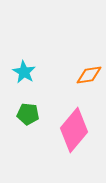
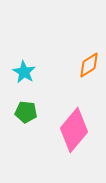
orange diamond: moved 10 px up; rotated 24 degrees counterclockwise
green pentagon: moved 2 px left, 2 px up
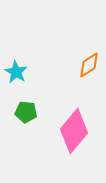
cyan star: moved 8 px left
pink diamond: moved 1 px down
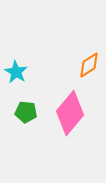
pink diamond: moved 4 px left, 18 px up
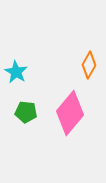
orange diamond: rotated 28 degrees counterclockwise
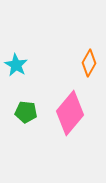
orange diamond: moved 2 px up
cyan star: moved 7 px up
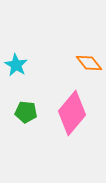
orange diamond: rotated 68 degrees counterclockwise
pink diamond: moved 2 px right
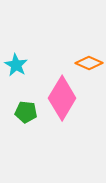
orange diamond: rotated 28 degrees counterclockwise
pink diamond: moved 10 px left, 15 px up; rotated 9 degrees counterclockwise
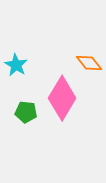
orange diamond: rotated 28 degrees clockwise
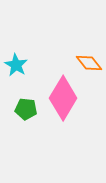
pink diamond: moved 1 px right
green pentagon: moved 3 px up
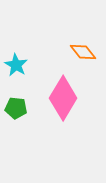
orange diamond: moved 6 px left, 11 px up
green pentagon: moved 10 px left, 1 px up
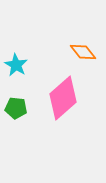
pink diamond: rotated 18 degrees clockwise
